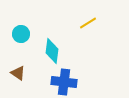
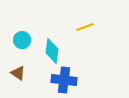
yellow line: moved 3 px left, 4 px down; rotated 12 degrees clockwise
cyan circle: moved 1 px right, 6 px down
blue cross: moved 2 px up
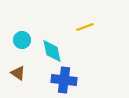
cyan diamond: rotated 20 degrees counterclockwise
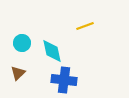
yellow line: moved 1 px up
cyan circle: moved 3 px down
brown triangle: rotated 42 degrees clockwise
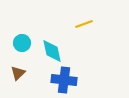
yellow line: moved 1 px left, 2 px up
